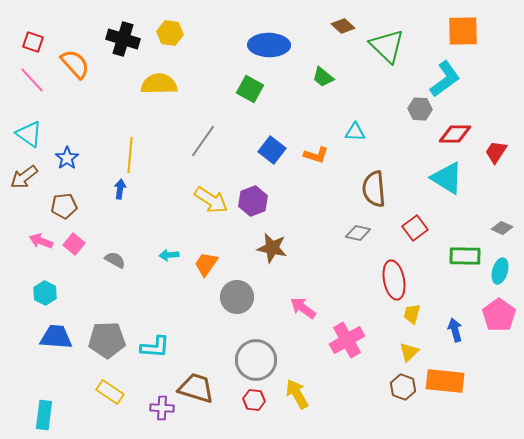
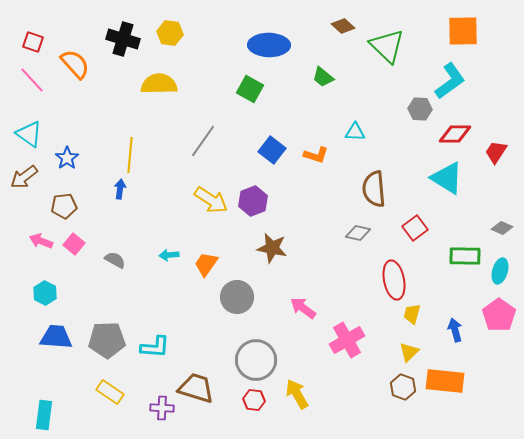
cyan L-shape at (445, 79): moved 5 px right, 2 px down
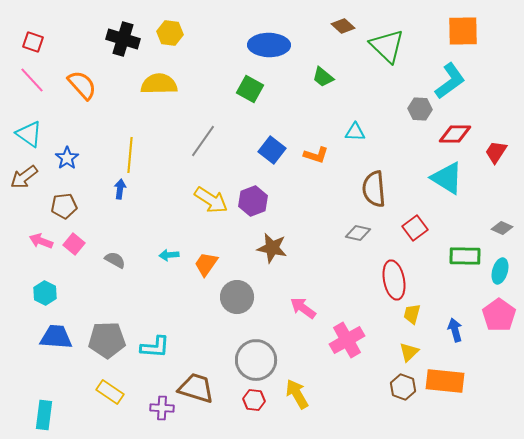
orange semicircle at (75, 64): moved 7 px right, 21 px down
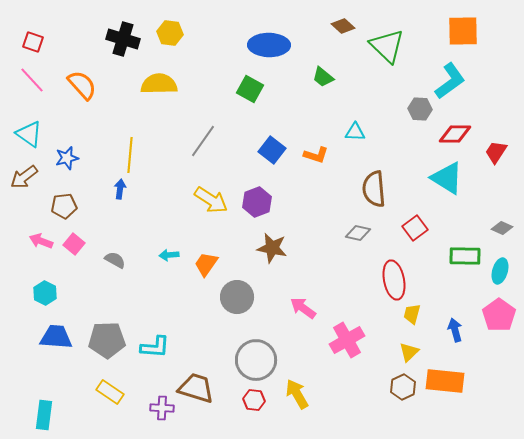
blue star at (67, 158): rotated 20 degrees clockwise
purple hexagon at (253, 201): moved 4 px right, 1 px down
brown hexagon at (403, 387): rotated 15 degrees clockwise
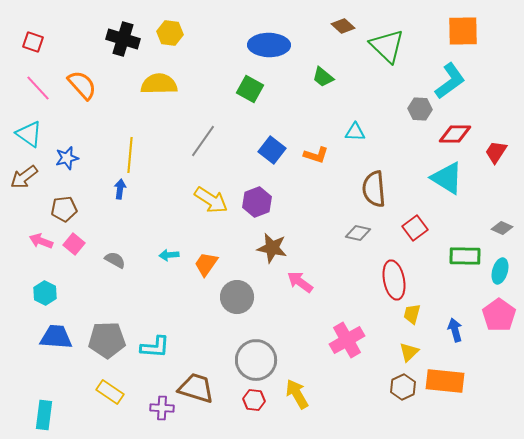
pink line at (32, 80): moved 6 px right, 8 px down
brown pentagon at (64, 206): moved 3 px down
pink arrow at (303, 308): moved 3 px left, 26 px up
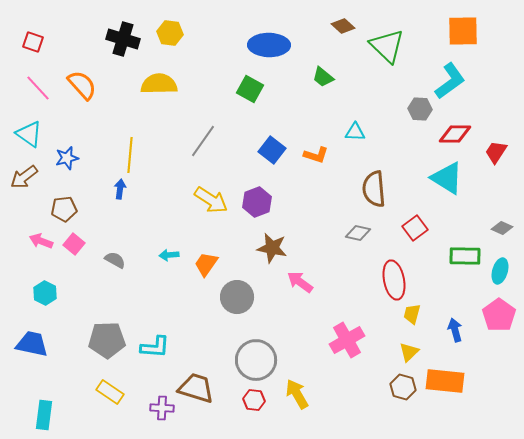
blue trapezoid at (56, 337): moved 24 px left, 7 px down; rotated 8 degrees clockwise
brown hexagon at (403, 387): rotated 20 degrees counterclockwise
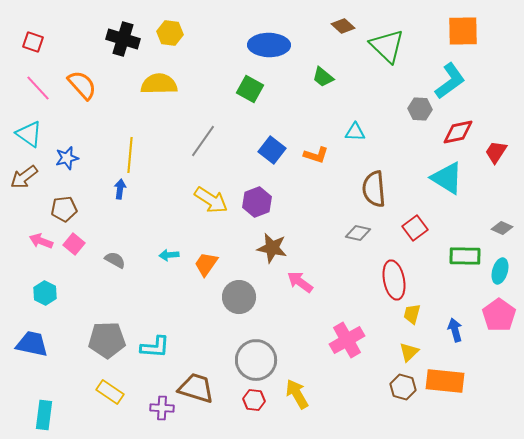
red diamond at (455, 134): moved 3 px right, 2 px up; rotated 12 degrees counterclockwise
gray circle at (237, 297): moved 2 px right
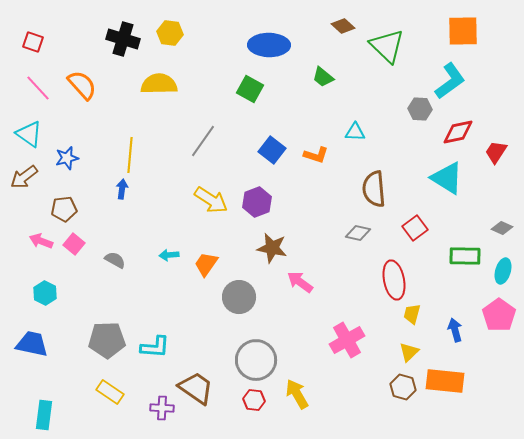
blue arrow at (120, 189): moved 2 px right
cyan ellipse at (500, 271): moved 3 px right
brown trapezoid at (196, 388): rotated 18 degrees clockwise
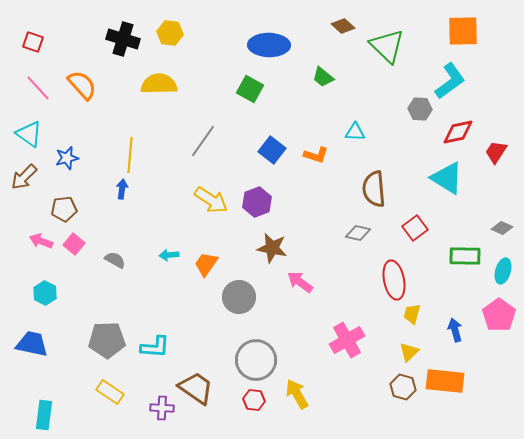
brown arrow at (24, 177): rotated 8 degrees counterclockwise
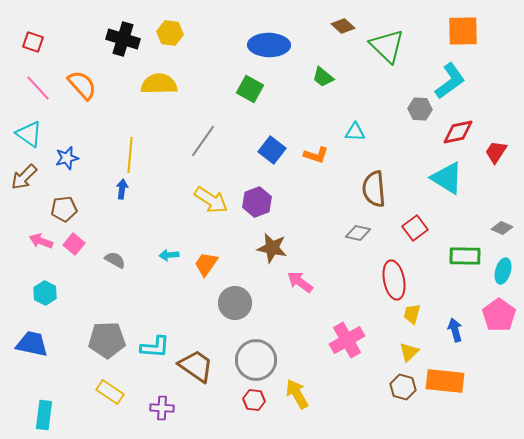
gray circle at (239, 297): moved 4 px left, 6 px down
brown trapezoid at (196, 388): moved 22 px up
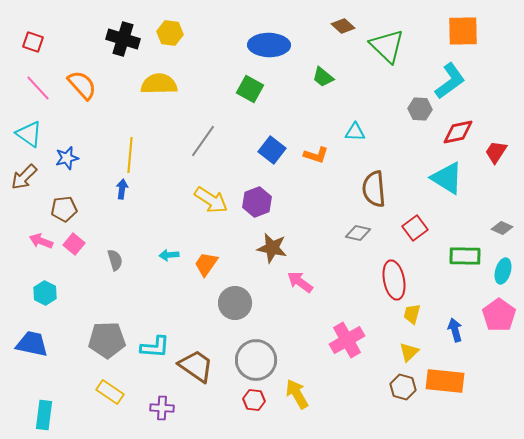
gray semicircle at (115, 260): rotated 45 degrees clockwise
